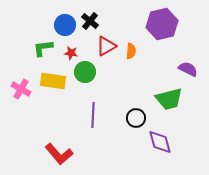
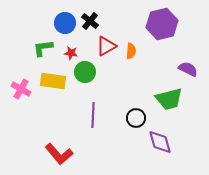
blue circle: moved 2 px up
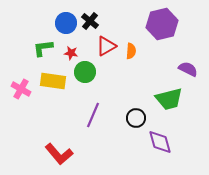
blue circle: moved 1 px right
purple line: rotated 20 degrees clockwise
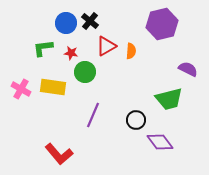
yellow rectangle: moved 6 px down
black circle: moved 2 px down
purple diamond: rotated 20 degrees counterclockwise
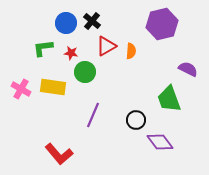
black cross: moved 2 px right
green trapezoid: rotated 84 degrees clockwise
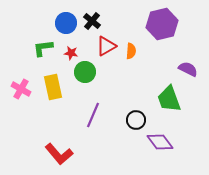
yellow rectangle: rotated 70 degrees clockwise
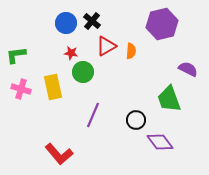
green L-shape: moved 27 px left, 7 px down
green circle: moved 2 px left
pink cross: rotated 12 degrees counterclockwise
